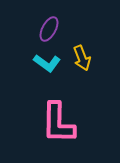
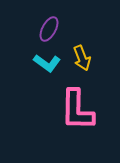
pink L-shape: moved 19 px right, 13 px up
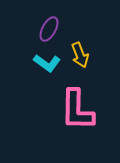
yellow arrow: moved 2 px left, 3 px up
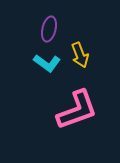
purple ellipse: rotated 15 degrees counterclockwise
pink L-shape: rotated 111 degrees counterclockwise
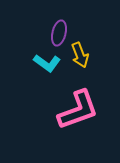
purple ellipse: moved 10 px right, 4 px down
pink L-shape: moved 1 px right
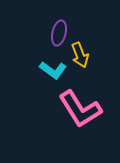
cyan L-shape: moved 6 px right, 7 px down
pink L-shape: moved 2 px right, 1 px up; rotated 78 degrees clockwise
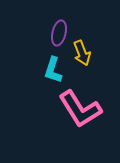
yellow arrow: moved 2 px right, 2 px up
cyan L-shape: rotated 72 degrees clockwise
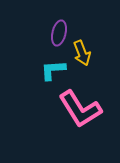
cyan L-shape: rotated 68 degrees clockwise
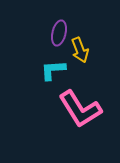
yellow arrow: moved 2 px left, 3 px up
